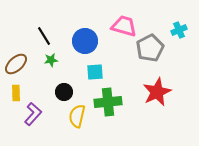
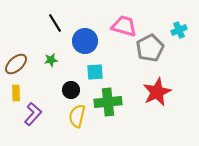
black line: moved 11 px right, 13 px up
black circle: moved 7 px right, 2 px up
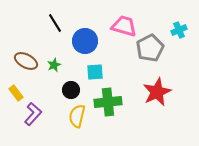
green star: moved 3 px right, 5 px down; rotated 16 degrees counterclockwise
brown ellipse: moved 10 px right, 3 px up; rotated 70 degrees clockwise
yellow rectangle: rotated 35 degrees counterclockwise
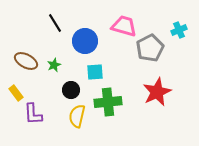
purple L-shape: rotated 135 degrees clockwise
